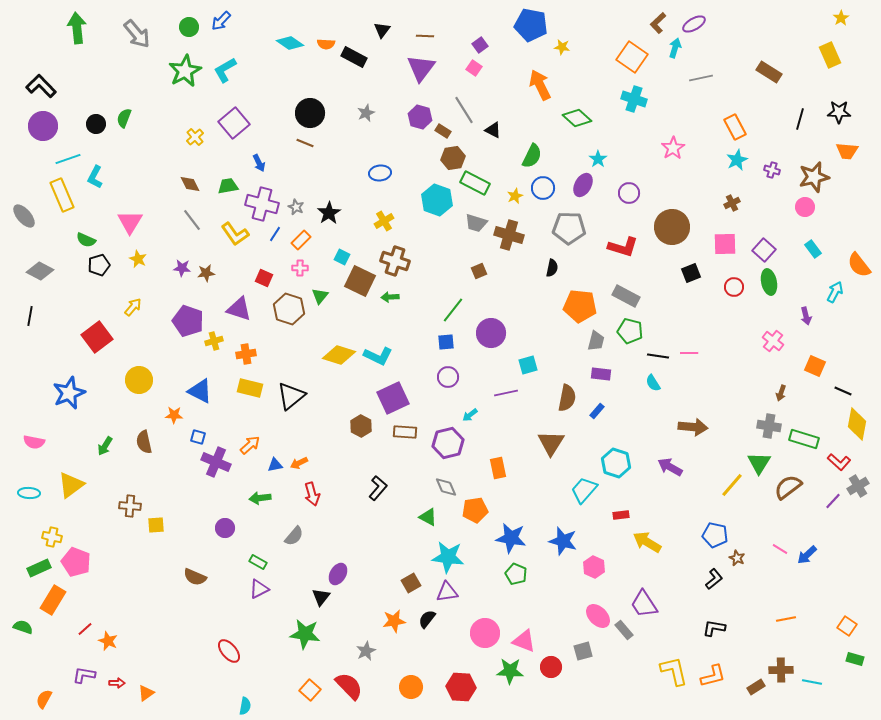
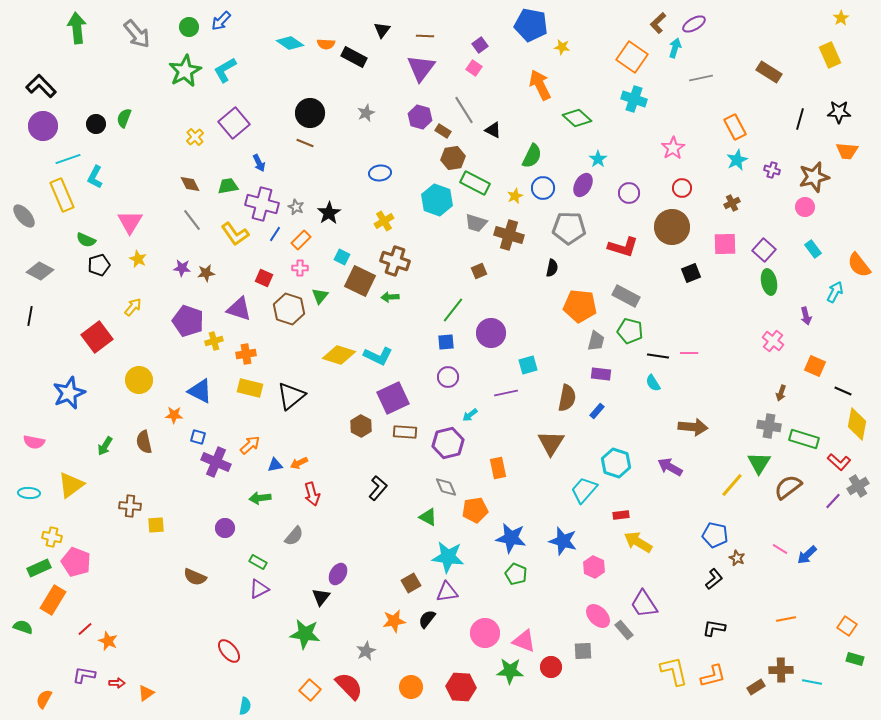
red circle at (734, 287): moved 52 px left, 99 px up
yellow arrow at (647, 542): moved 9 px left
gray square at (583, 651): rotated 12 degrees clockwise
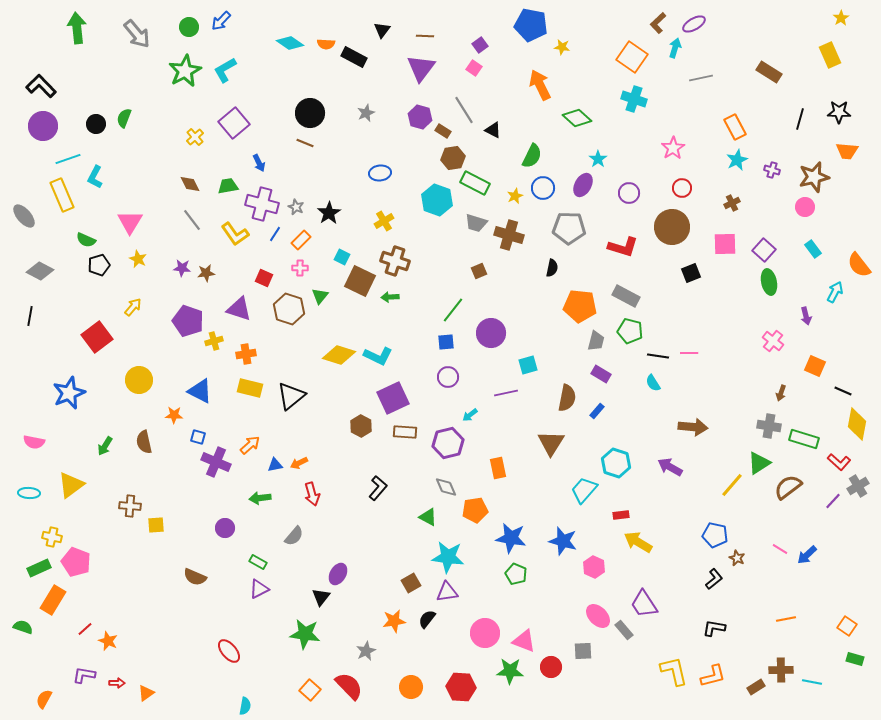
purple rectangle at (601, 374): rotated 24 degrees clockwise
green triangle at (759, 463): rotated 25 degrees clockwise
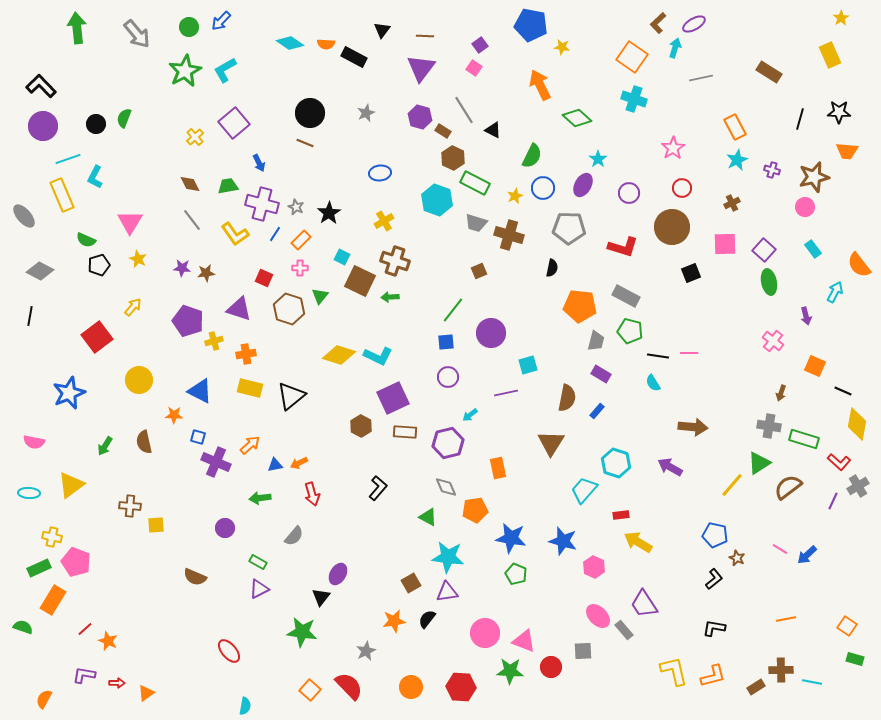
brown hexagon at (453, 158): rotated 25 degrees counterclockwise
purple line at (833, 501): rotated 18 degrees counterclockwise
green star at (305, 634): moved 3 px left, 2 px up
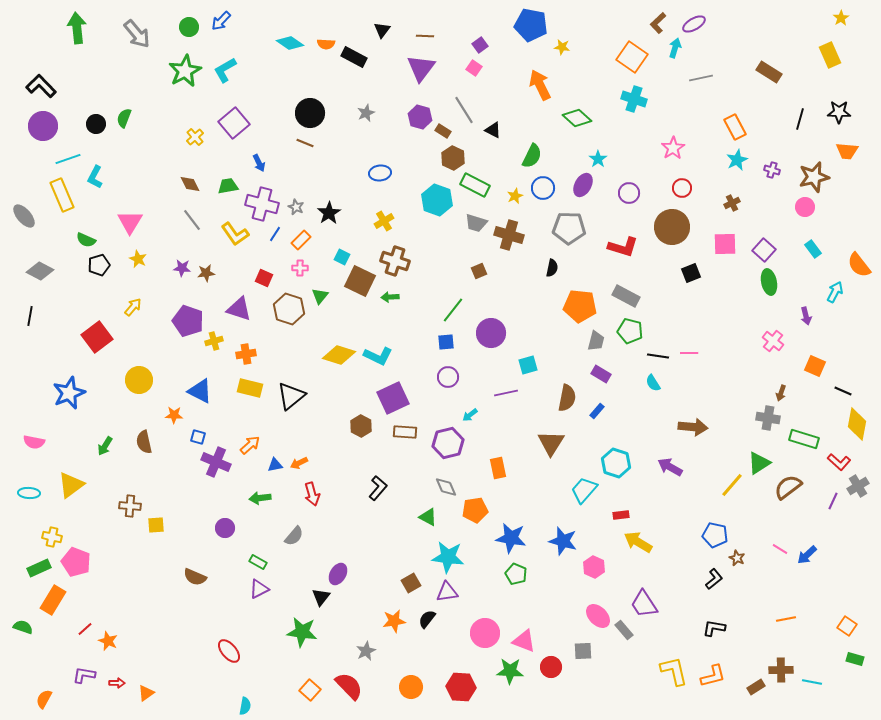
green rectangle at (475, 183): moved 2 px down
gray cross at (769, 426): moved 1 px left, 8 px up
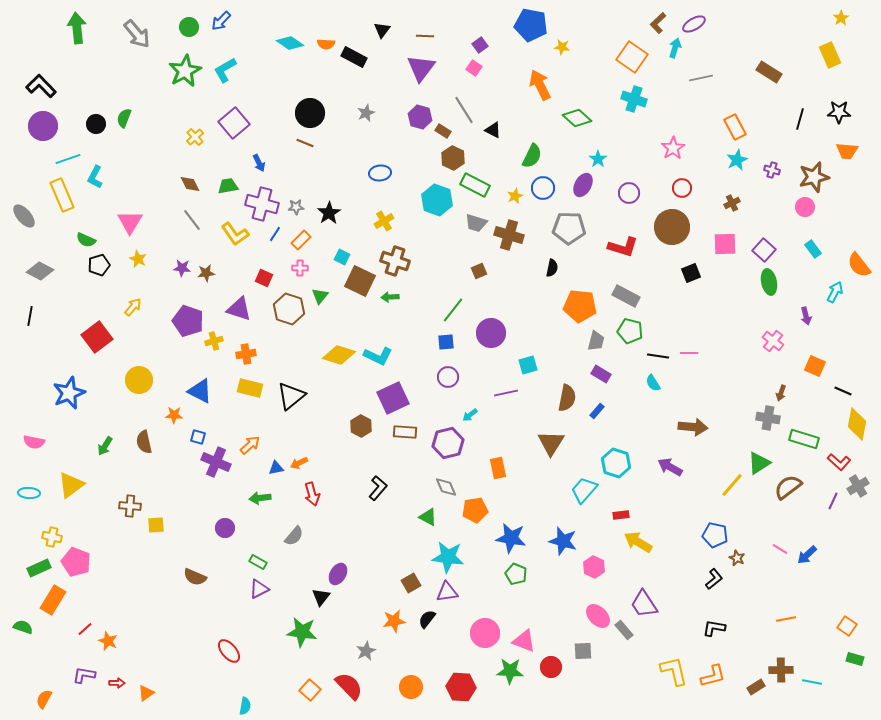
gray star at (296, 207): rotated 28 degrees counterclockwise
blue triangle at (275, 465): moved 1 px right, 3 px down
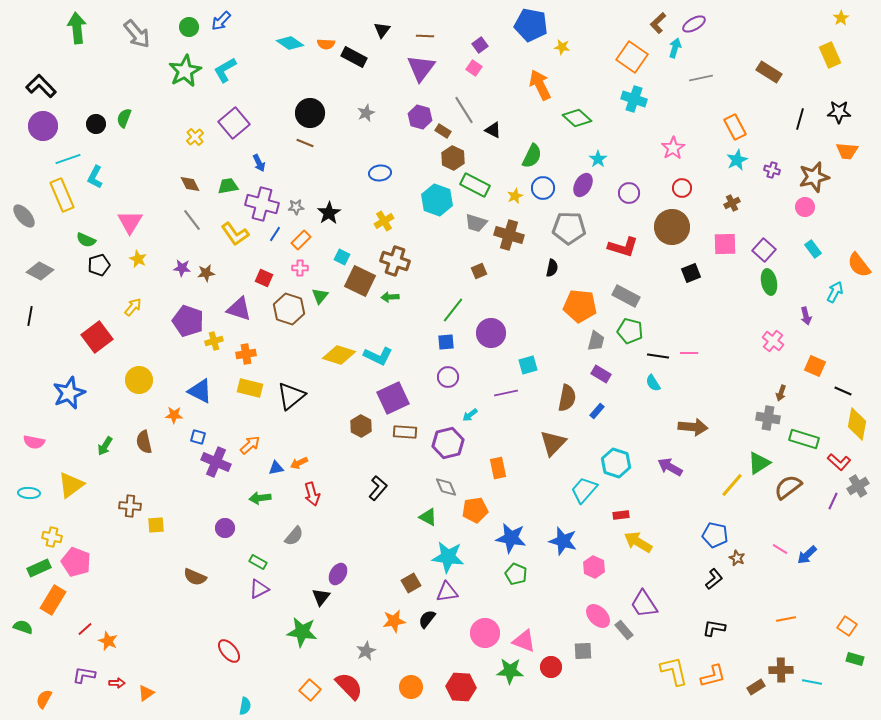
brown triangle at (551, 443): moved 2 px right; rotated 12 degrees clockwise
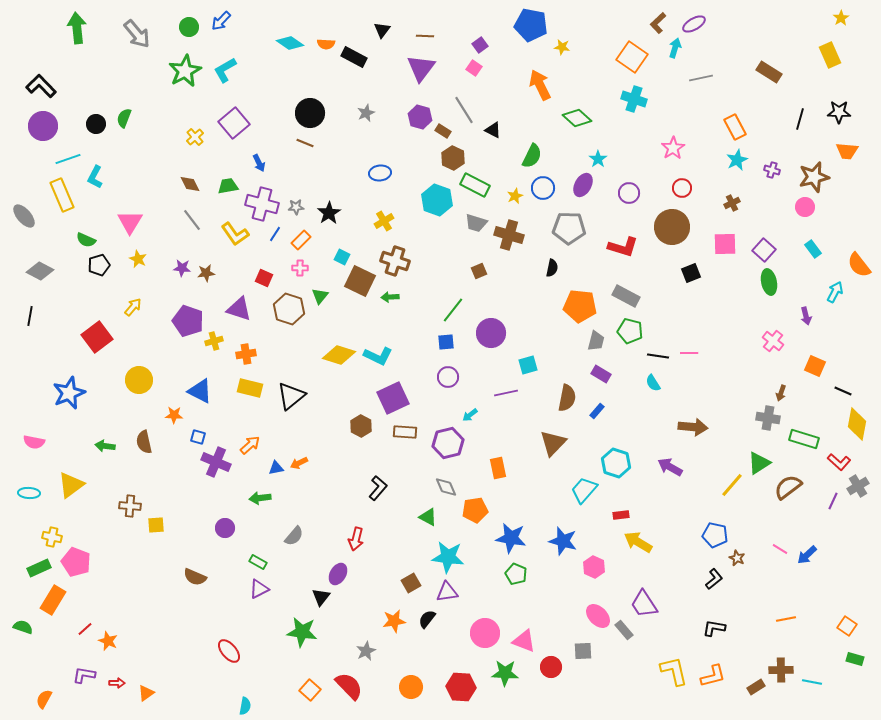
green arrow at (105, 446): rotated 66 degrees clockwise
red arrow at (312, 494): moved 44 px right, 45 px down; rotated 30 degrees clockwise
green star at (510, 671): moved 5 px left, 2 px down
